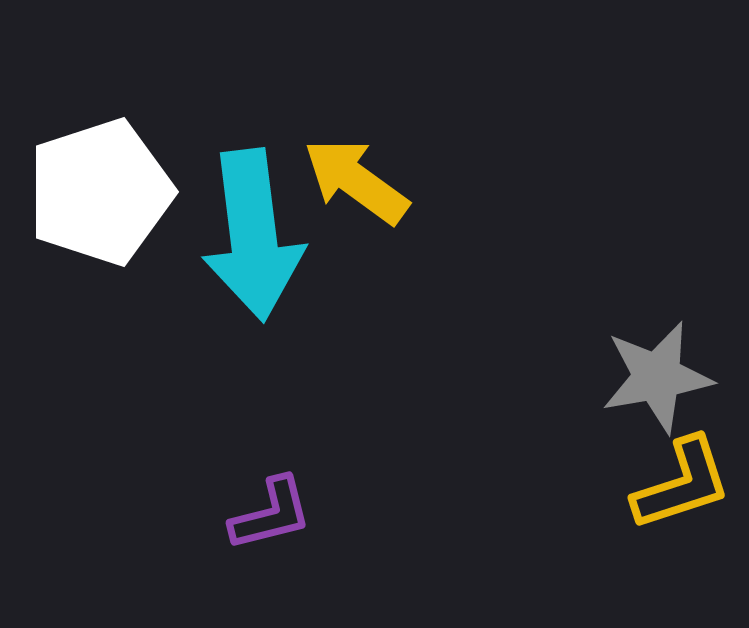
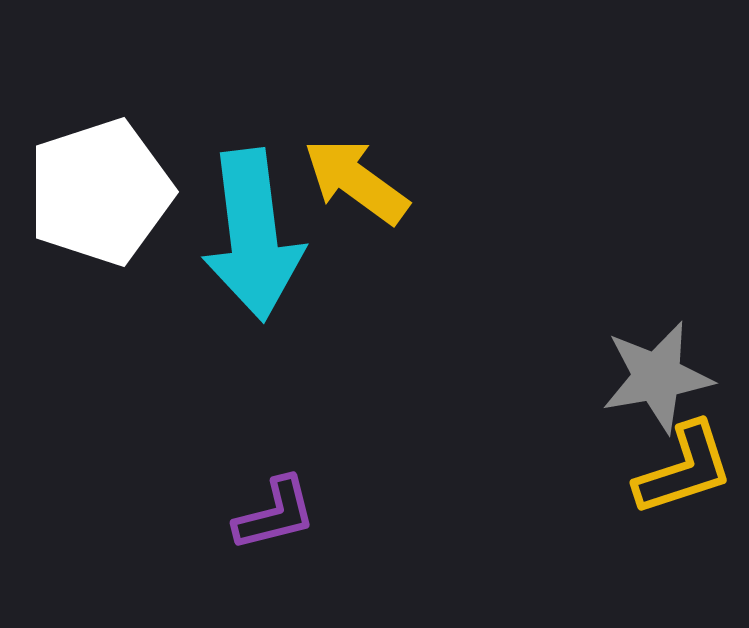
yellow L-shape: moved 2 px right, 15 px up
purple L-shape: moved 4 px right
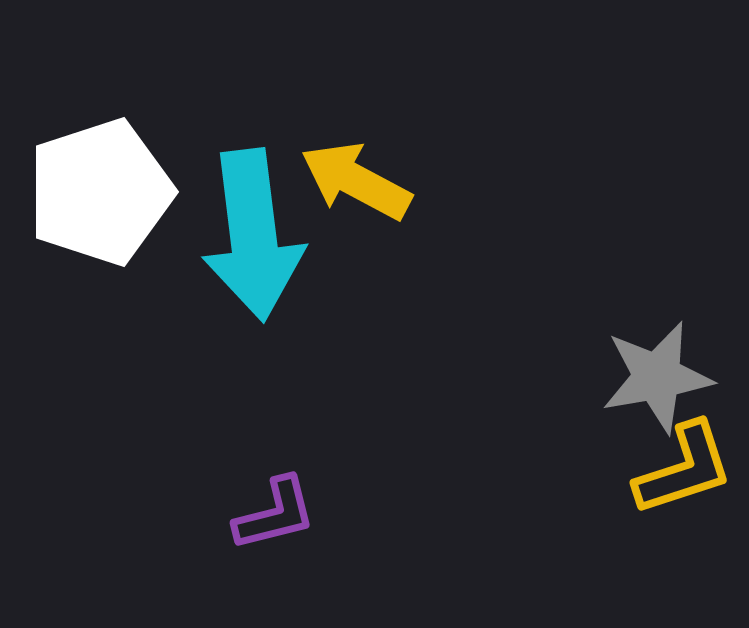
yellow arrow: rotated 8 degrees counterclockwise
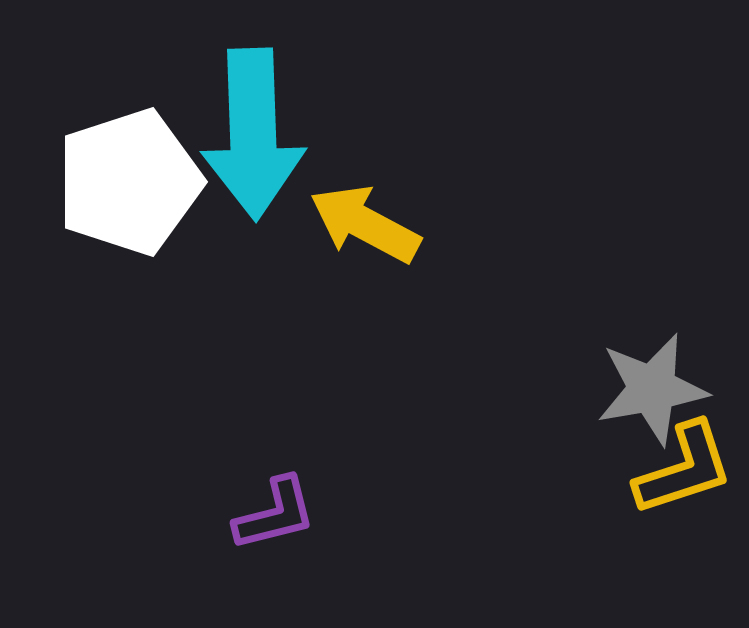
yellow arrow: moved 9 px right, 43 px down
white pentagon: moved 29 px right, 10 px up
cyan arrow: moved 101 px up; rotated 5 degrees clockwise
gray star: moved 5 px left, 12 px down
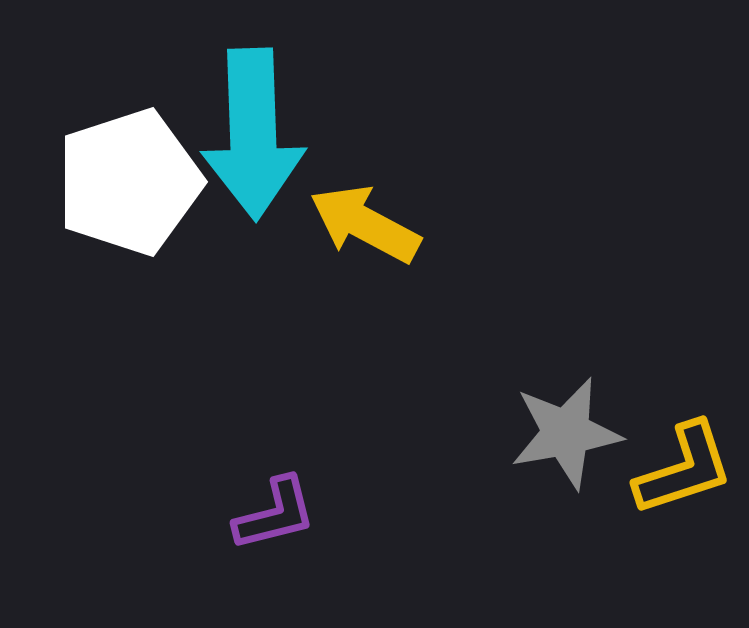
gray star: moved 86 px left, 44 px down
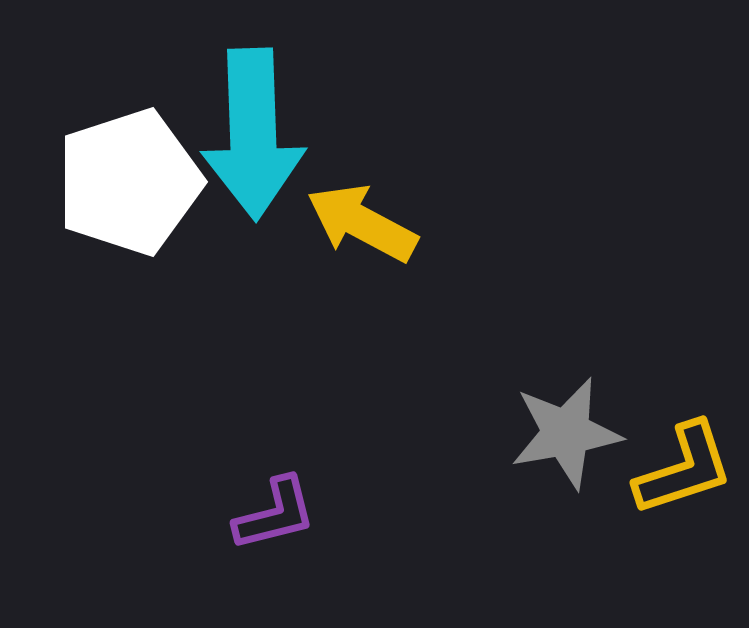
yellow arrow: moved 3 px left, 1 px up
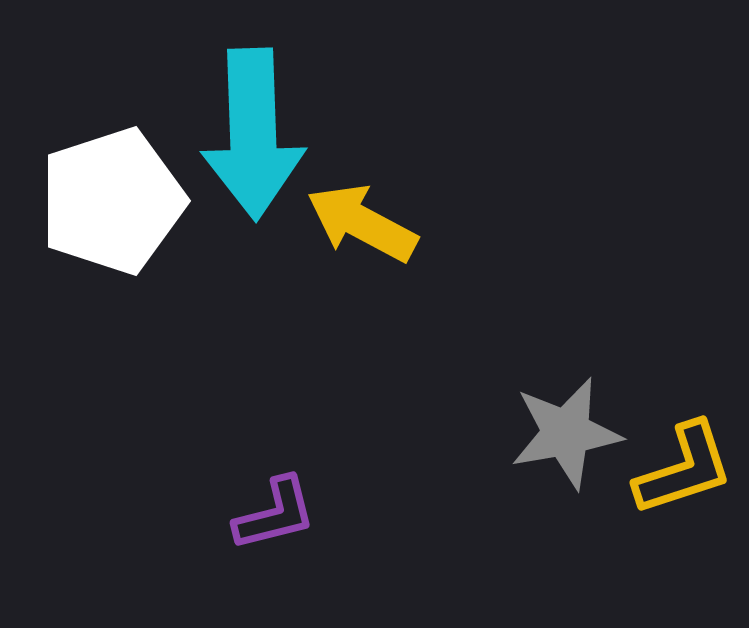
white pentagon: moved 17 px left, 19 px down
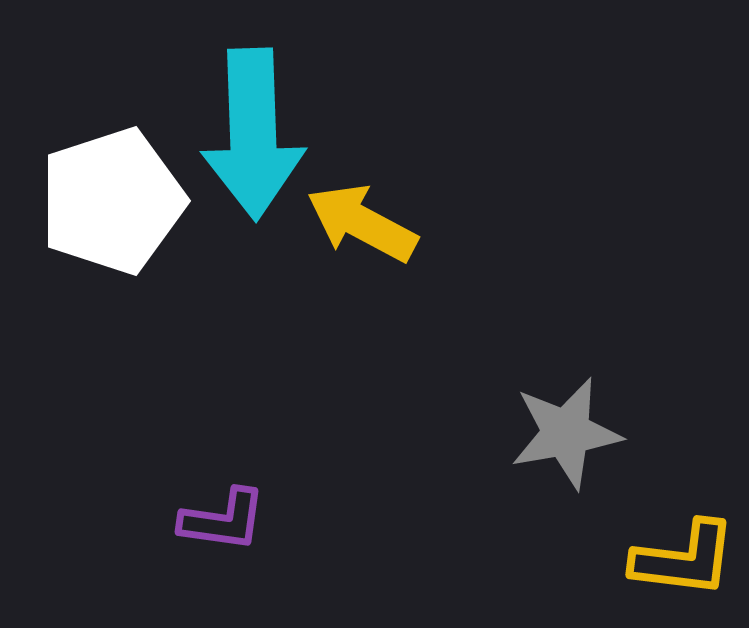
yellow L-shape: moved 90 px down; rotated 25 degrees clockwise
purple L-shape: moved 52 px left, 6 px down; rotated 22 degrees clockwise
